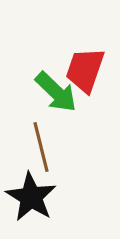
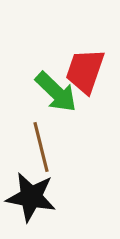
red trapezoid: moved 1 px down
black star: rotated 21 degrees counterclockwise
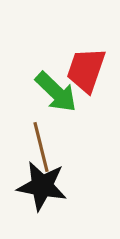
red trapezoid: moved 1 px right, 1 px up
black star: moved 11 px right, 11 px up
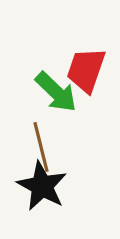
black star: rotated 18 degrees clockwise
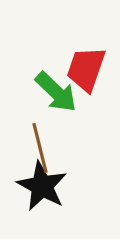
red trapezoid: moved 1 px up
brown line: moved 1 px left, 1 px down
